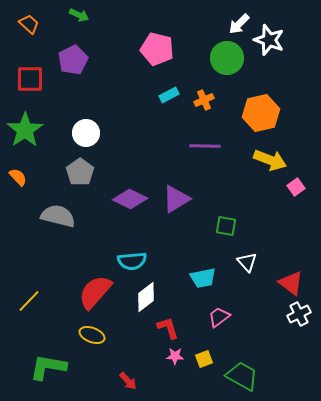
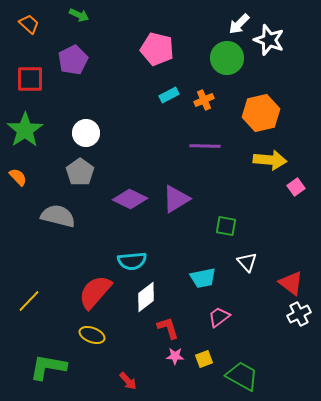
yellow arrow: rotated 16 degrees counterclockwise
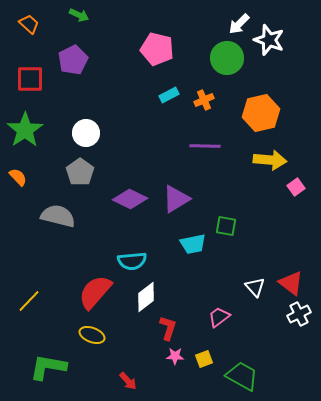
white triangle: moved 8 px right, 25 px down
cyan trapezoid: moved 10 px left, 34 px up
red L-shape: rotated 35 degrees clockwise
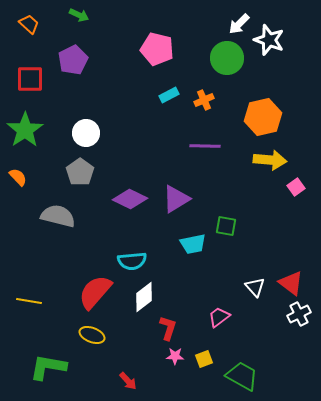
orange hexagon: moved 2 px right, 4 px down
white diamond: moved 2 px left
yellow line: rotated 55 degrees clockwise
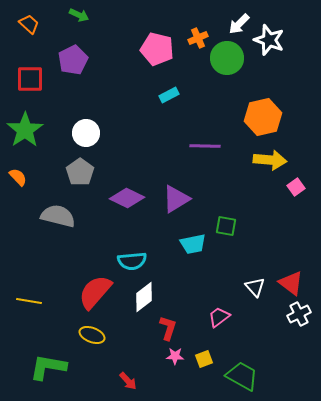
orange cross: moved 6 px left, 62 px up
purple diamond: moved 3 px left, 1 px up
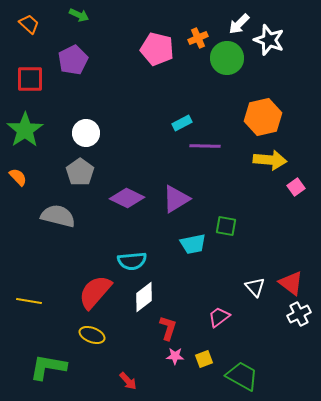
cyan rectangle: moved 13 px right, 28 px down
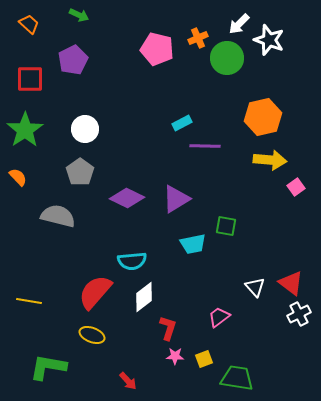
white circle: moved 1 px left, 4 px up
green trapezoid: moved 5 px left, 2 px down; rotated 20 degrees counterclockwise
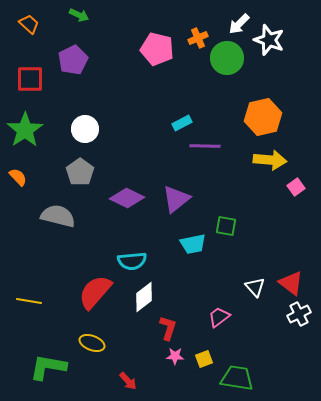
purple triangle: rotated 8 degrees counterclockwise
yellow ellipse: moved 8 px down
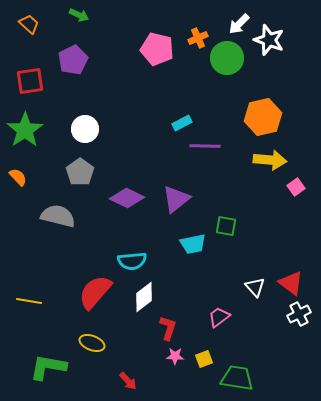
red square: moved 2 px down; rotated 8 degrees counterclockwise
